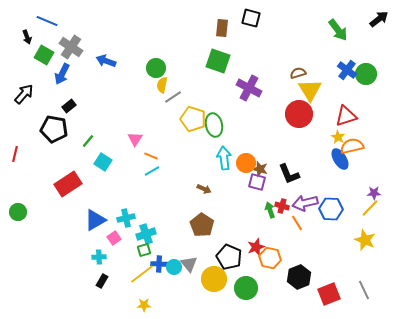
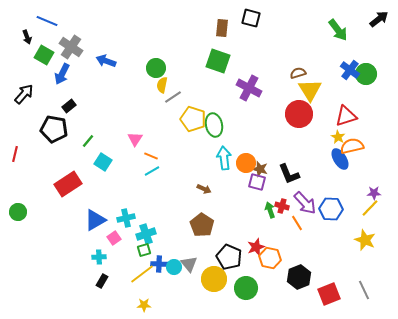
blue cross at (347, 70): moved 3 px right
purple arrow at (305, 203): rotated 120 degrees counterclockwise
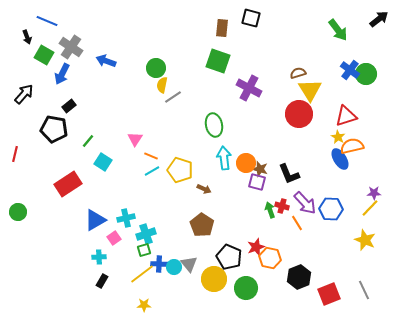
yellow pentagon at (193, 119): moved 13 px left, 51 px down
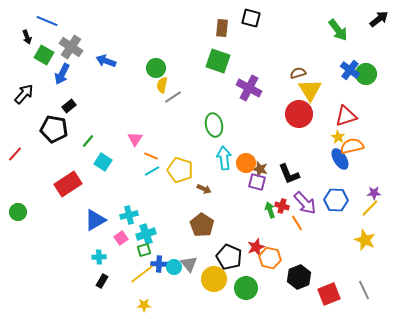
red line at (15, 154): rotated 28 degrees clockwise
blue hexagon at (331, 209): moved 5 px right, 9 px up
cyan cross at (126, 218): moved 3 px right, 3 px up
pink square at (114, 238): moved 7 px right
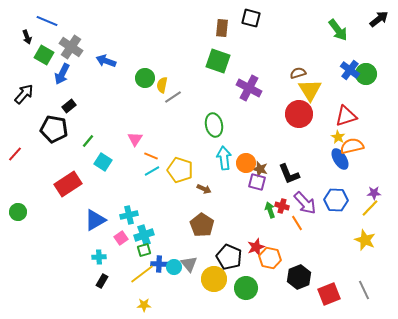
green circle at (156, 68): moved 11 px left, 10 px down
cyan cross at (146, 234): moved 2 px left, 1 px down
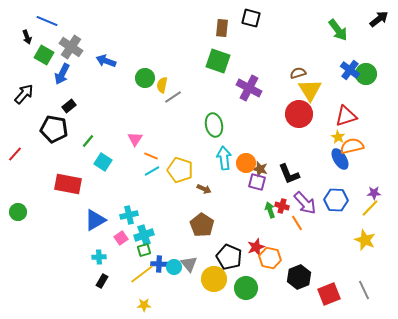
red rectangle at (68, 184): rotated 44 degrees clockwise
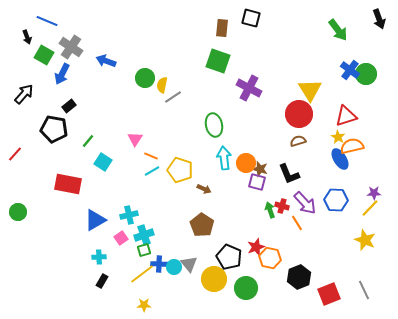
black arrow at (379, 19): rotated 108 degrees clockwise
brown semicircle at (298, 73): moved 68 px down
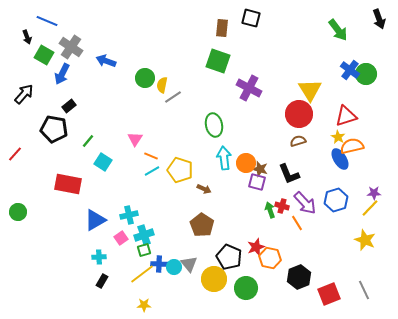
blue hexagon at (336, 200): rotated 20 degrees counterclockwise
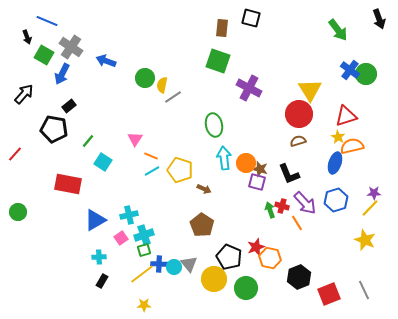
blue ellipse at (340, 159): moved 5 px left, 4 px down; rotated 50 degrees clockwise
